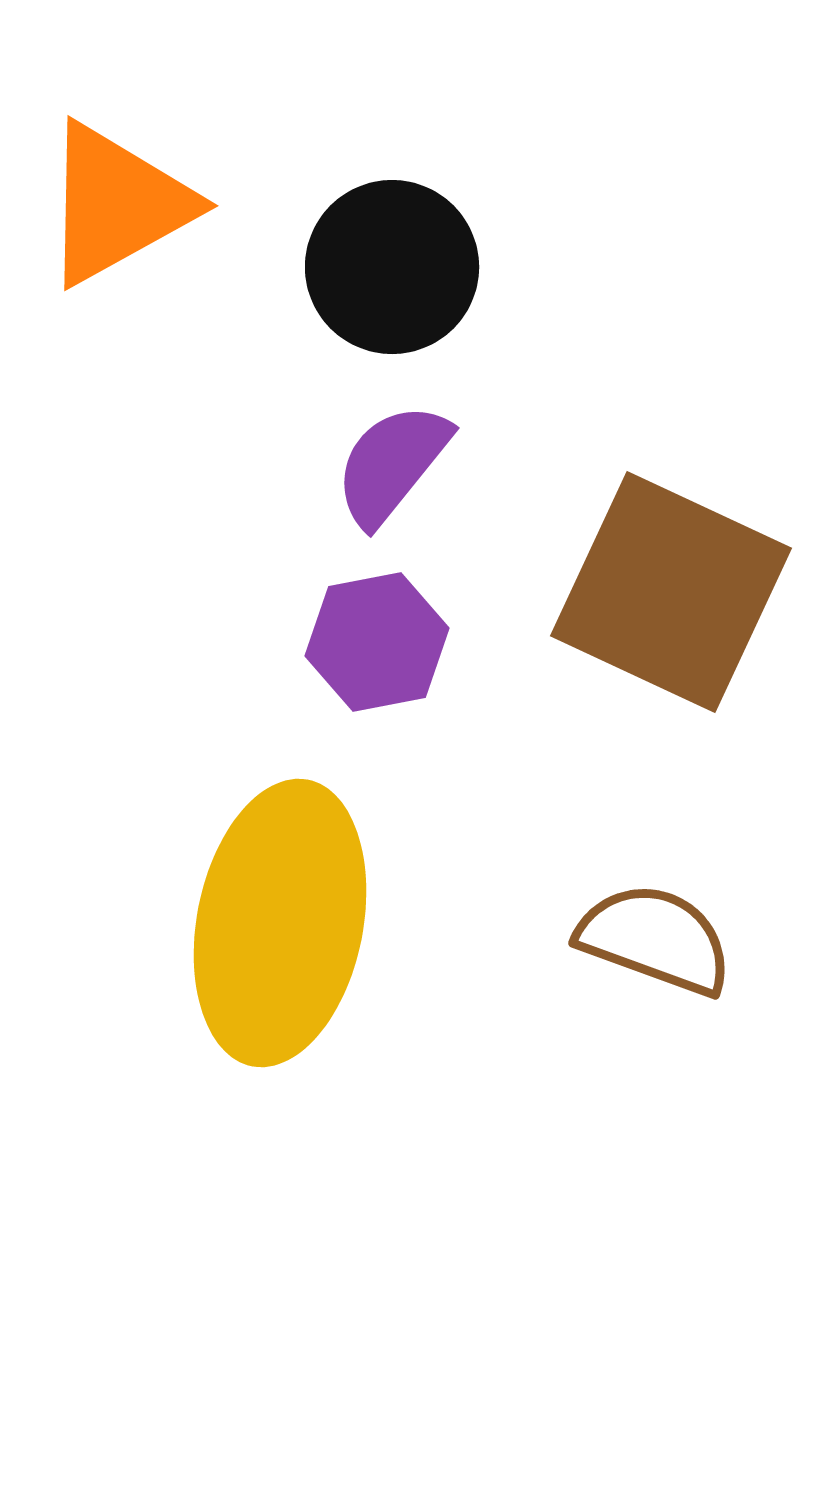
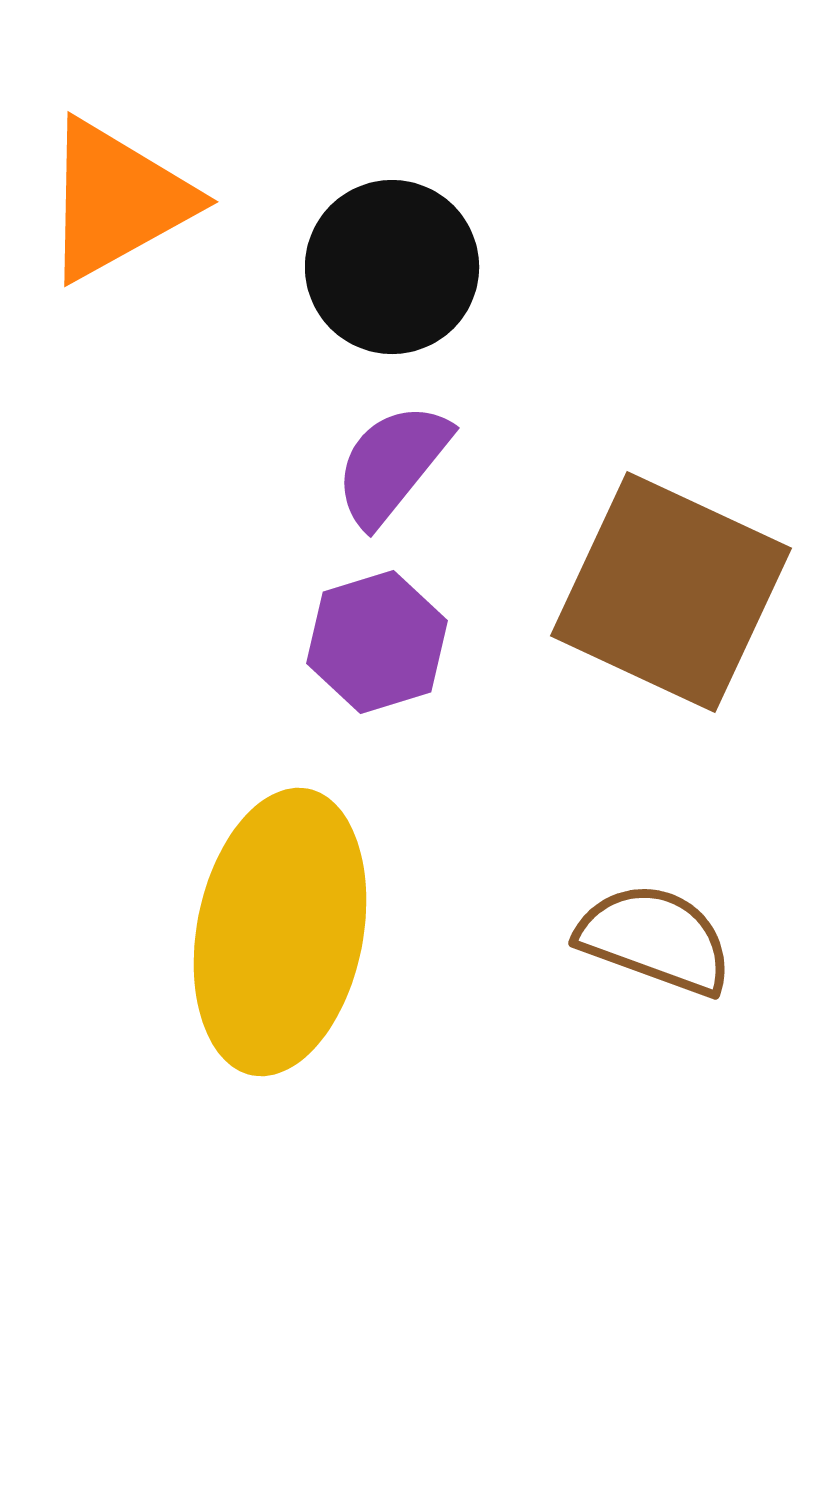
orange triangle: moved 4 px up
purple hexagon: rotated 6 degrees counterclockwise
yellow ellipse: moved 9 px down
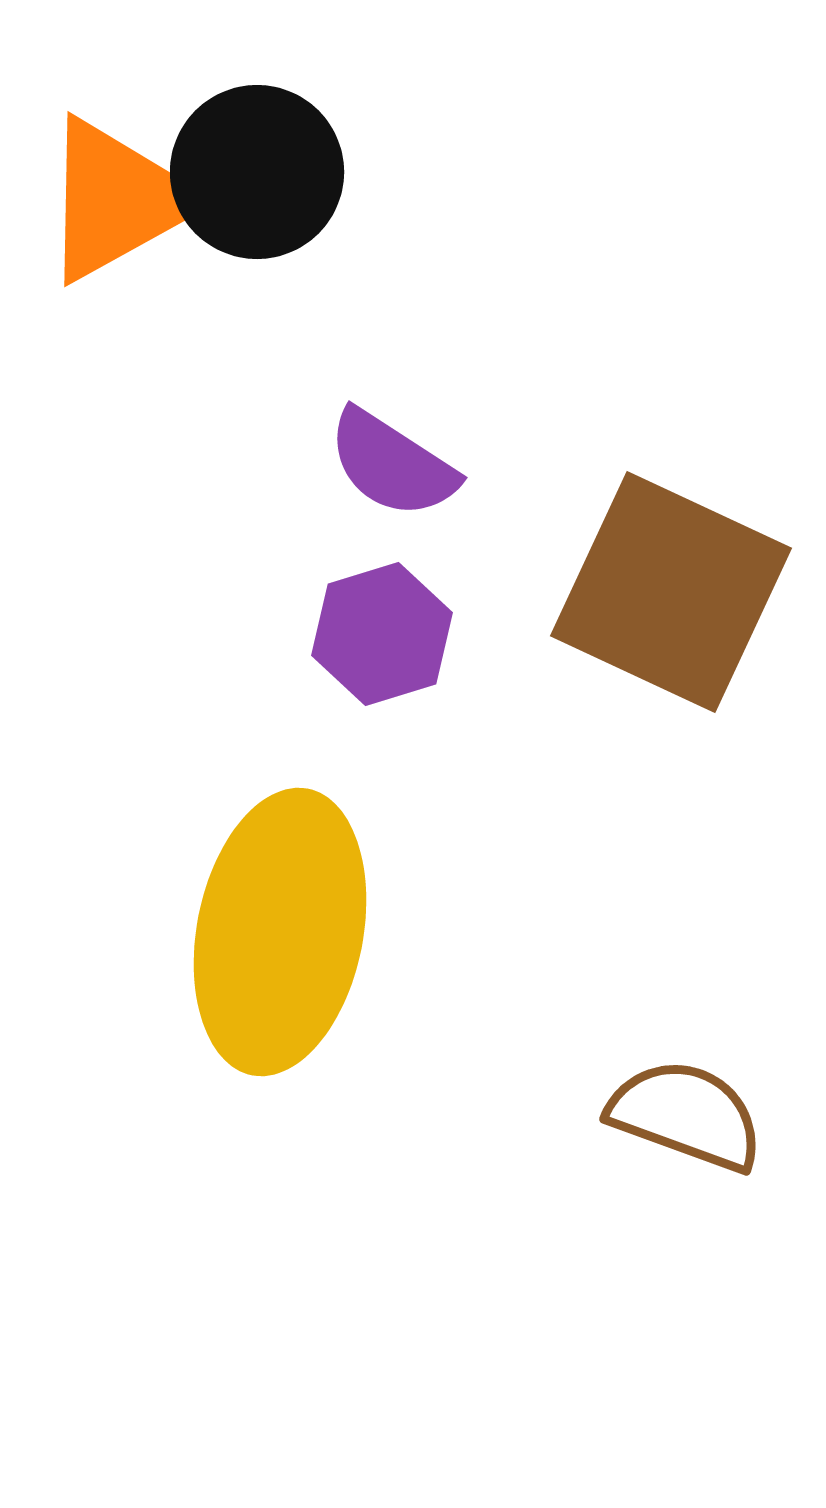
black circle: moved 135 px left, 95 px up
purple semicircle: rotated 96 degrees counterclockwise
purple hexagon: moved 5 px right, 8 px up
brown semicircle: moved 31 px right, 176 px down
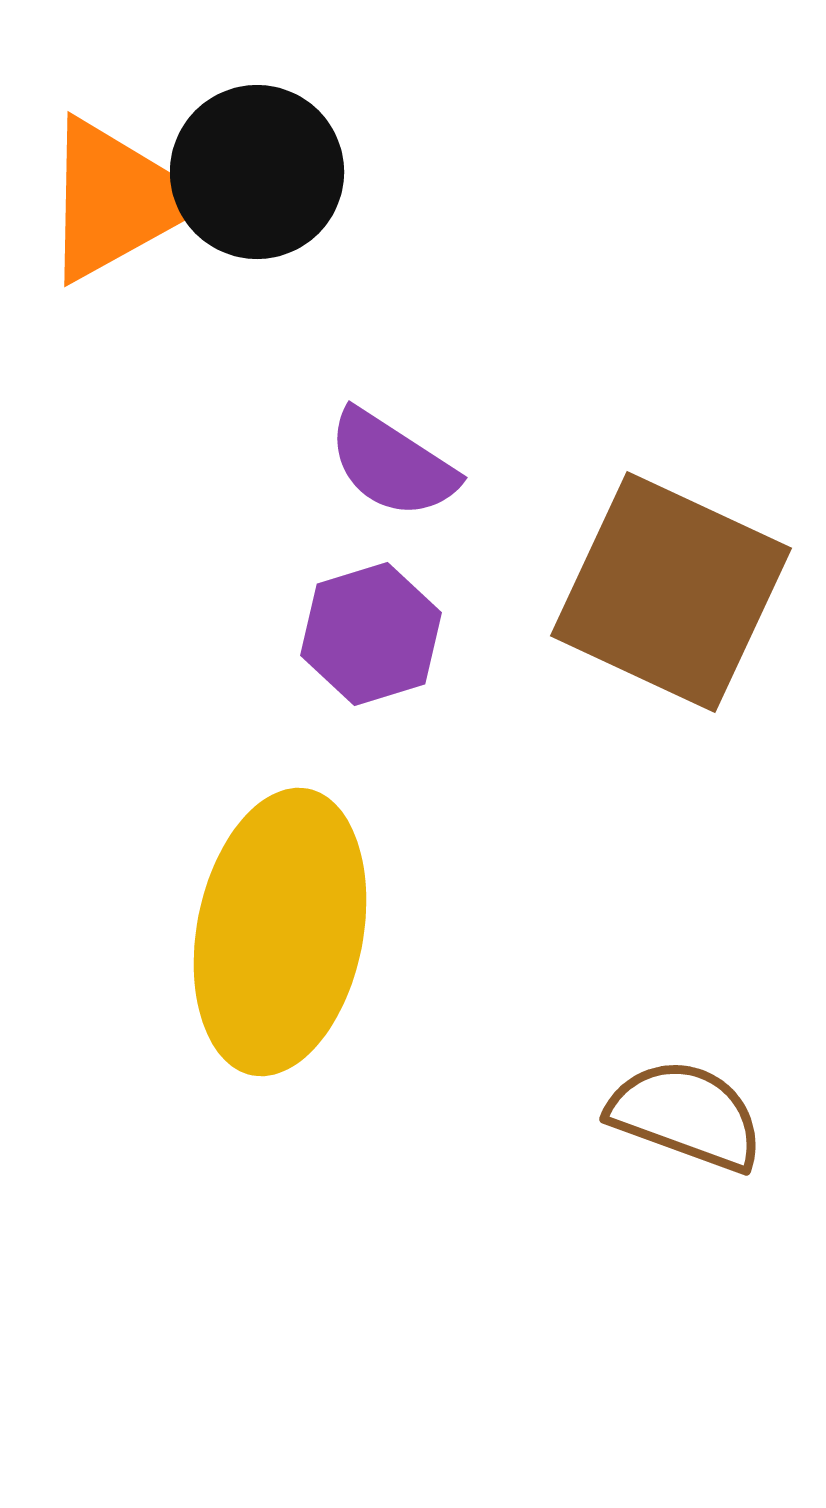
purple hexagon: moved 11 px left
